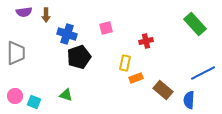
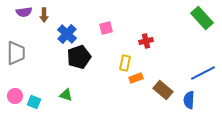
brown arrow: moved 2 px left
green rectangle: moved 7 px right, 6 px up
blue cross: rotated 24 degrees clockwise
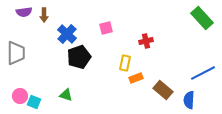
pink circle: moved 5 px right
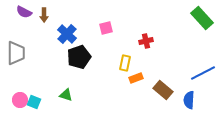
purple semicircle: rotated 35 degrees clockwise
pink circle: moved 4 px down
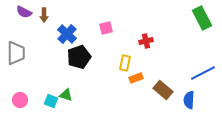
green rectangle: rotated 15 degrees clockwise
cyan square: moved 17 px right, 1 px up
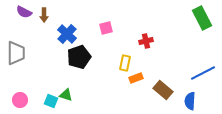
blue semicircle: moved 1 px right, 1 px down
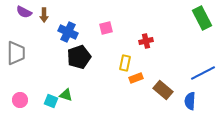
blue cross: moved 1 px right, 2 px up; rotated 18 degrees counterclockwise
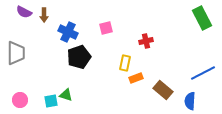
cyan square: rotated 32 degrees counterclockwise
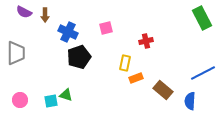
brown arrow: moved 1 px right
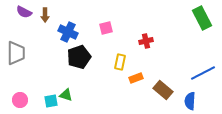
yellow rectangle: moved 5 px left, 1 px up
